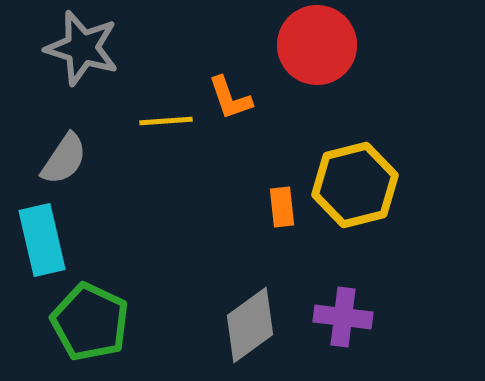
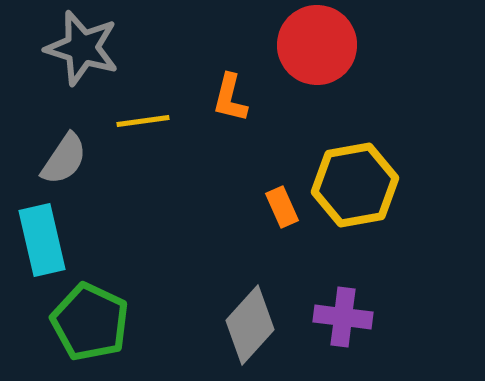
orange L-shape: rotated 33 degrees clockwise
yellow line: moved 23 px left; rotated 4 degrees counterclockwise
yellow hexagon: rotated 4 degrees clockwise
orange rectangle: rotated 18 degrees counterclockwise
gray diamond: rotated 12 degrees counterclockwise
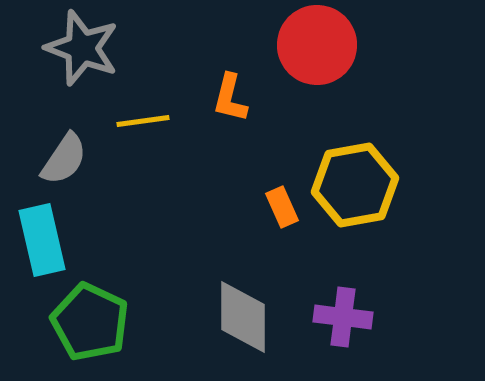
gray star: rotated 4 degrees clockwise
gray diamond: moved 7 px left, 8 px up; rotated 42 degrees counterclockwise
